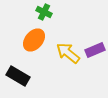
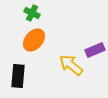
green cross: moved 12 px left, 1 px down
yellow arrow: moved 3 px right, 12 px down
black rectangle: rotated 65 degrees clockwise
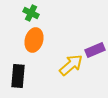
green cross: moved 1 px left
orange ellipse: rotated 25 degrees counterclockwise
yellow arrow: rotated 100 degrees clockwise
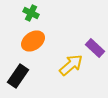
orange ellipse: moved 1 px left, 1 px down; rotated 40 degrees clockwise
purple rectangle: moved 2 px up; rotated 66 degrees clockwise
black rectangle: rotated 30 degrees clockwise
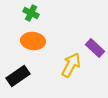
orange ellipse: rotated 40 degrees clockwise
yellow arrow: rotated 20 degrees counterclockwise
black rectangle: rotated 20 degrees clockwise
